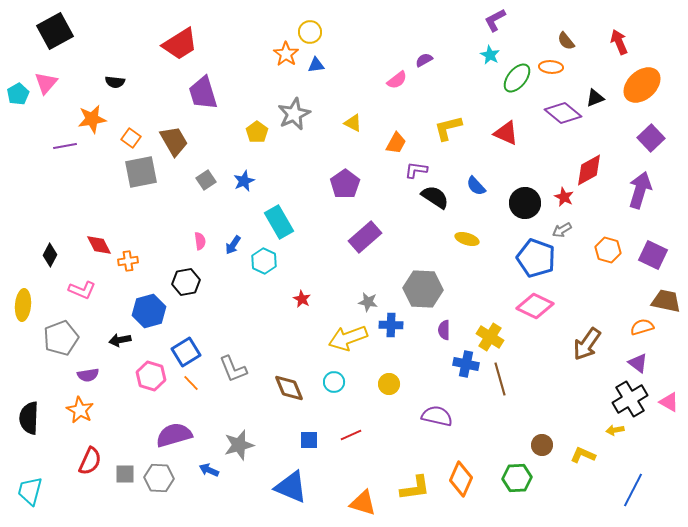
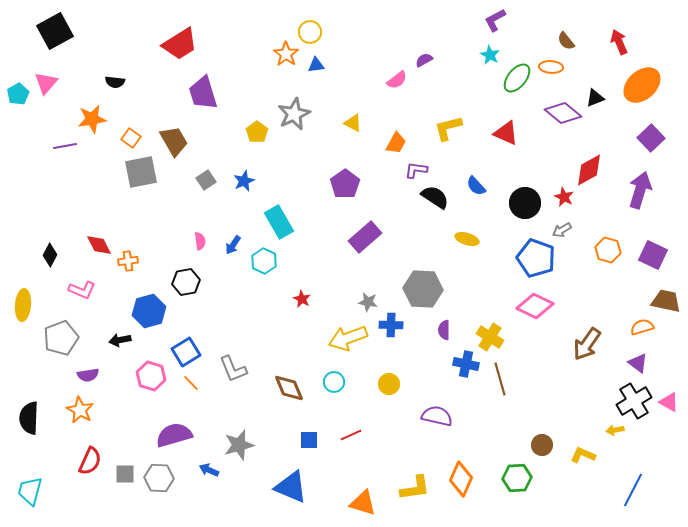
black cross at (630, 399): moved 4 px right, 2 px down
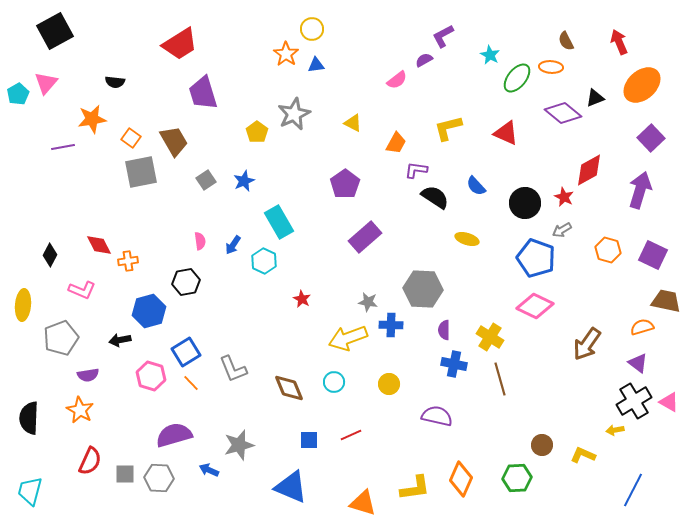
purple L-shape at (495, 20): moved 52 px left, 16 px down
yellow circle at (310, 32): moved 2 px right, 3 px up
brown semicircle at (566, 41): rotated 12 degrees clockwise
purple line at (65, 146): moved 2 px left, 1 px down
blue cross at (466, 364): moved 12 px left
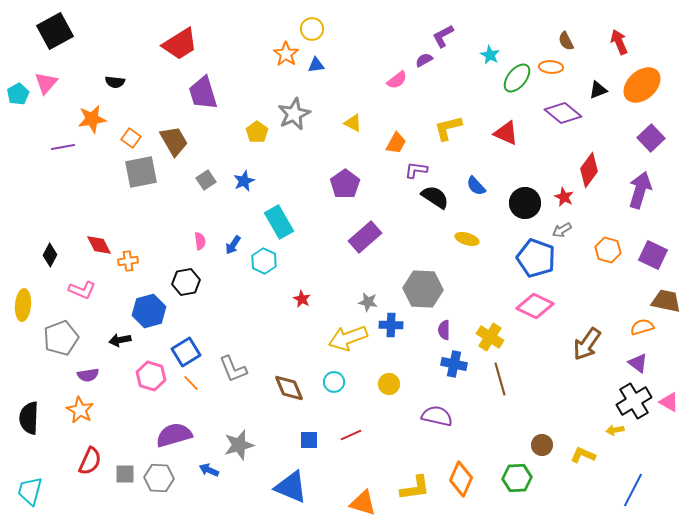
black triangle at (595, 98): moved 3 px right, 8 px up
red diamond at (589, 170): rotated 24 degrees counterclockwise
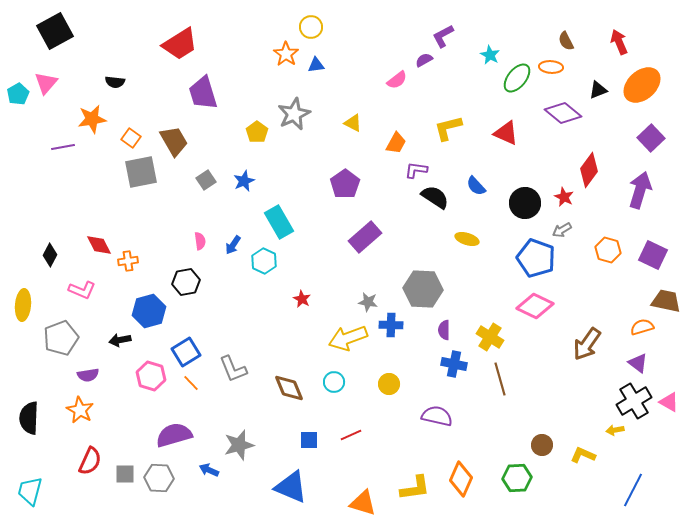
yellow circle at (312, 29): moved 1 px left, 2 px up
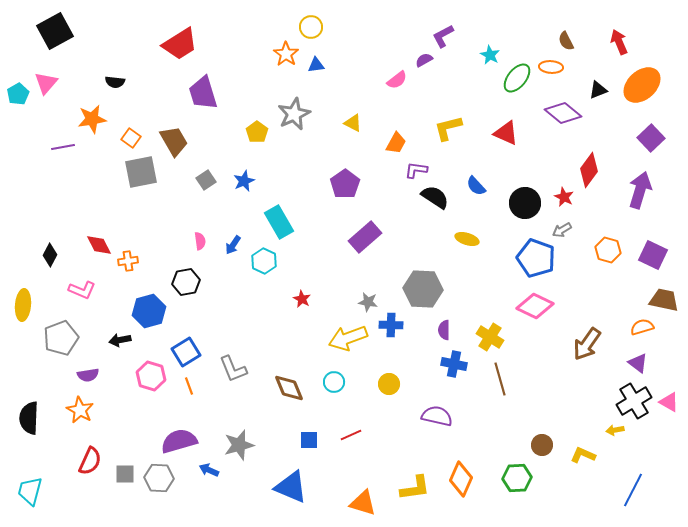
brown trapezoid at (666, 301): moved 2 px left, 1 px up
orange line at (191, 383): moved 2 px left, 3 px down; rotated 24 degrees clockwise
purple semicircle at (174, 435): moved 5 px right, 6 px down
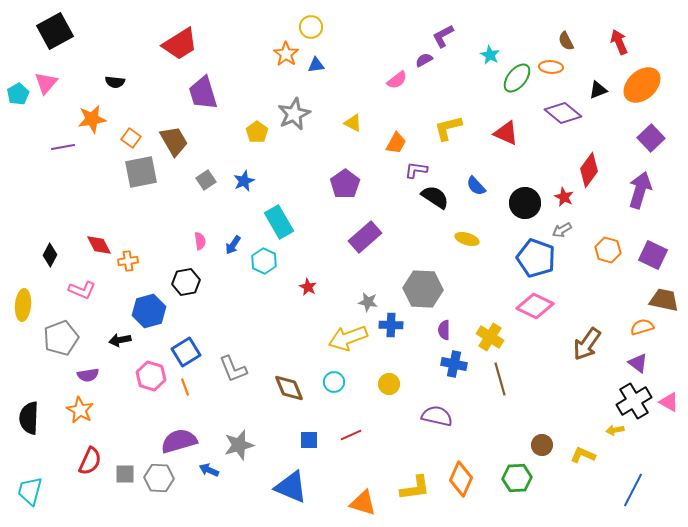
red star at (302, 299): moved 6 px right, 12 px up
orange line at (189, 386): moved 4 px left, 1 px down
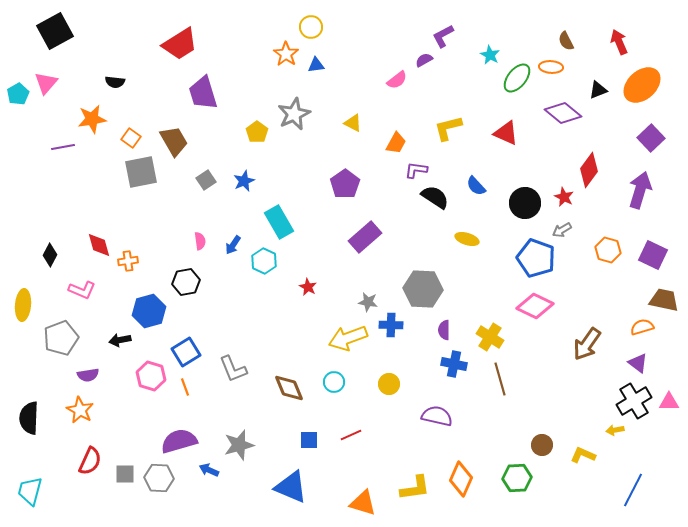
red diamond at (99, 245): rotated 12 degrees clockwise
pink triangle at (669, 402): rotated 30 degrees counterclockwise
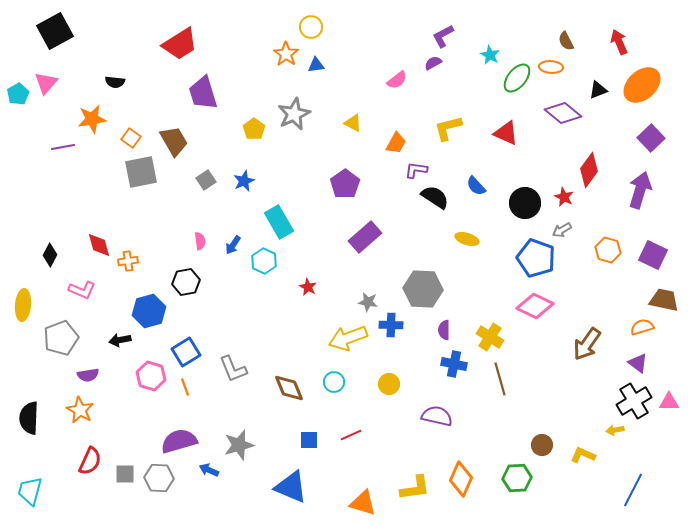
purple semicircle at (424, 60): moved 9 px right, 3 px down
yellow pentagon at (257, 132): moved 3 px left, 3 px up
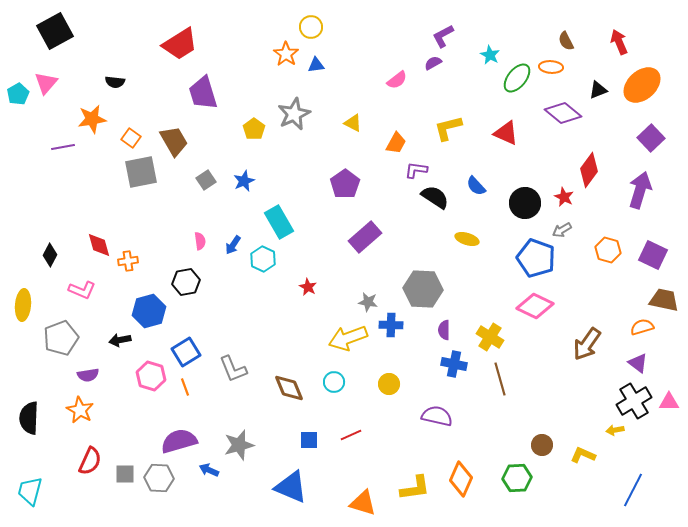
cyan hexagon at (264, 261): moved 1 px left, 2 px up
